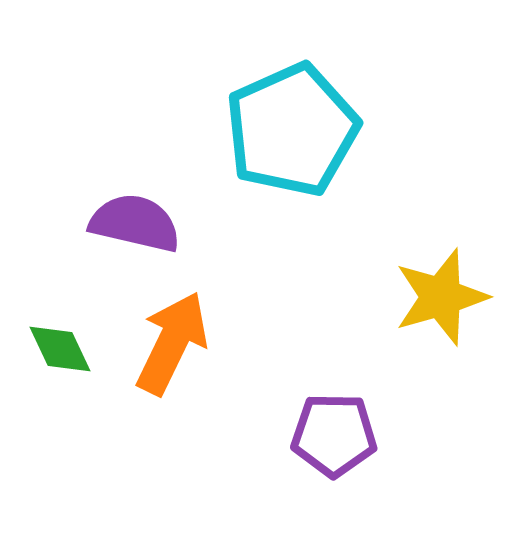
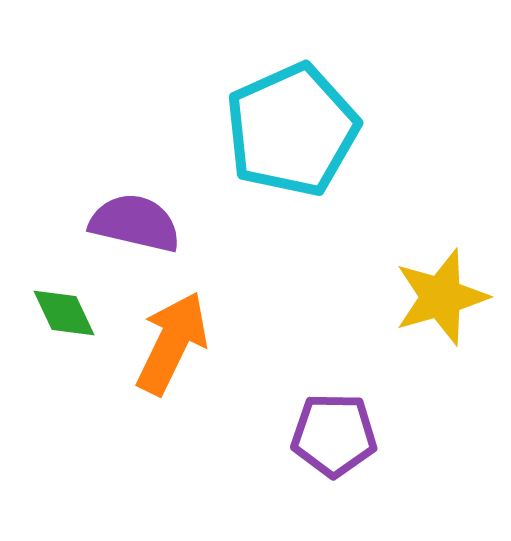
green diamond: moved 4 px right, 36 px up
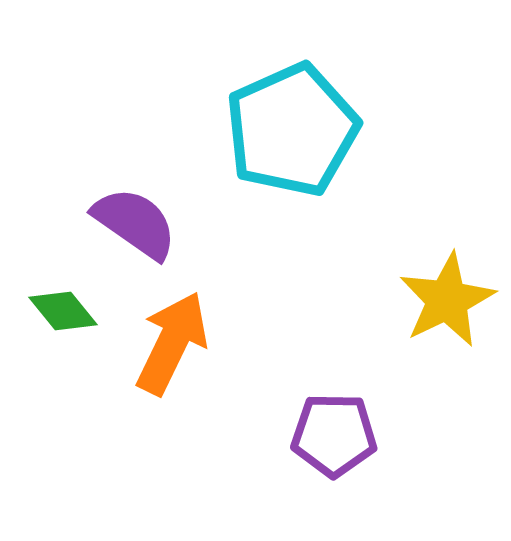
purple semicircle: rotated 22 degrees clockwise
yellow star: moved 6 px right, 3 px down; rotated 10 degrees counterclockwise
green diamond: moved 1 px left, 2 px up; rotated 14 degrees counterclockwise
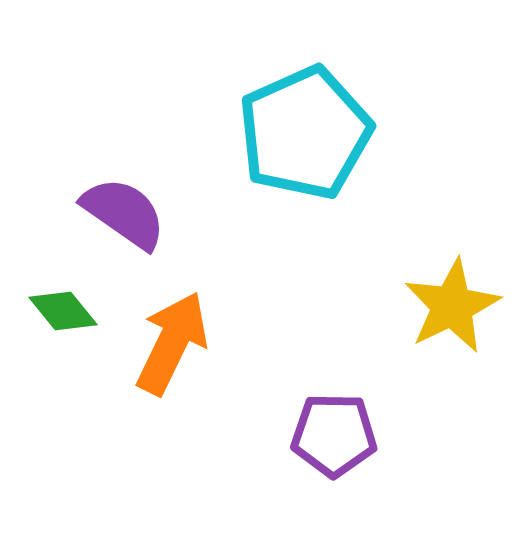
cyan pentagon: moved 13 px right, 3 px down
purple semicircle: moved 11 px left, 10 px up
yellow star: moved 5 px right, 6 px down
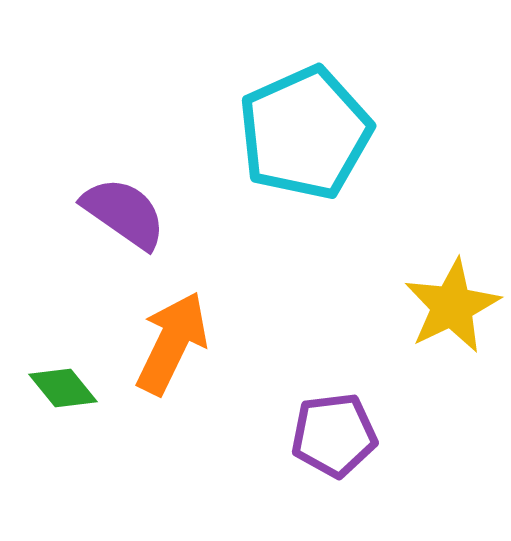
green diamond: moved 77 px down
purple pentagon: rotated 8 degrees counterclockwise
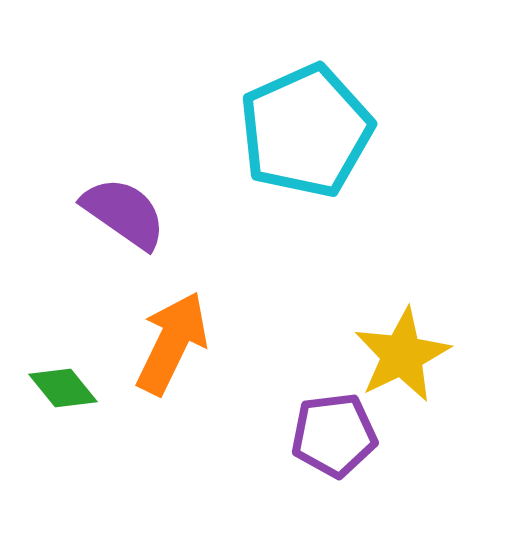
cyan pentagon: moved 1 px right, 2 px up
yellow star: moved 50 px left, 49 px down
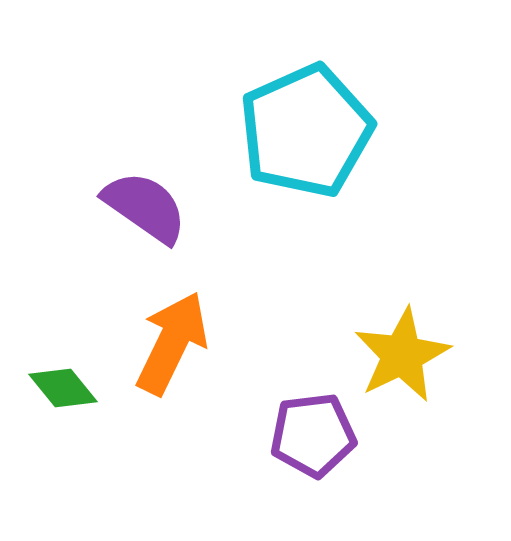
purple semicircle: moved 21 px right, 6 px up
purple pentagon: moved 21 px left
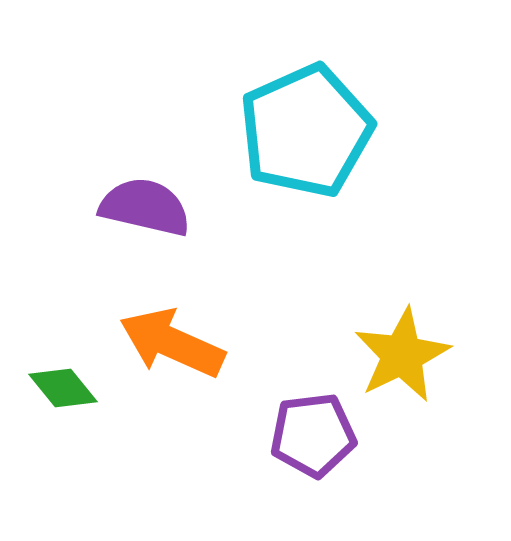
purple semicircle: rotated 22 degrees counterclockwise
orange arrow: rotated 92 degrees counterclockwise
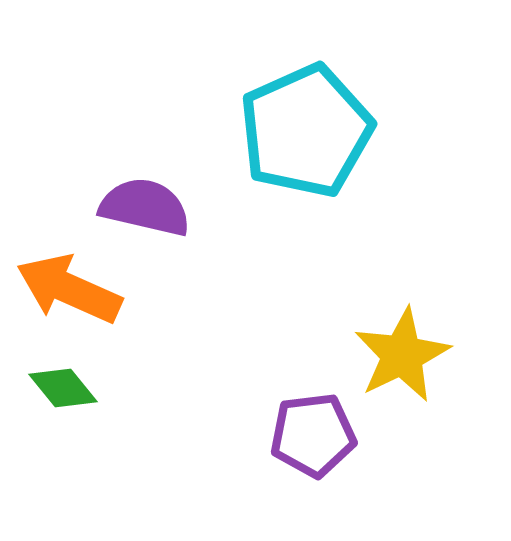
orange arrow: moved 103 px left, 54 px up
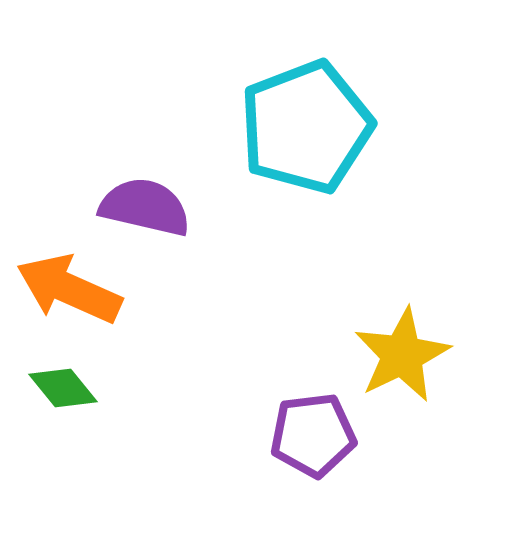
cyan pentagon: moved 4 px up; rotated 3 degrees clockwise
